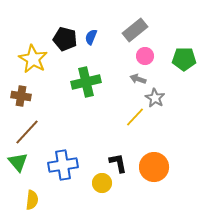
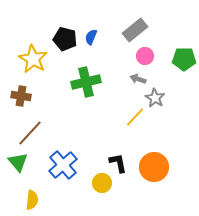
brown line: moved 3 px right, 1 px down
blue cross: rotated 32 degrees counterclockwise
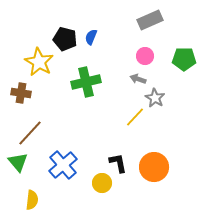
gray rectangle: moved 15 px right, 10 px up; rotated 15 degrees clockwise
yellow star: moved 6 px right, 3 px down
brown cross: moved 3 px up
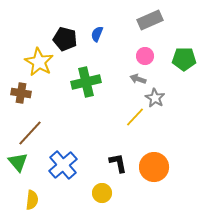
blue semicircle: moved 6 px right, 3 px up
yellow circle: moved 10 px down
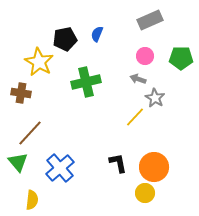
black pentagon: rotated 25 degrees counterclockwise
green pentagon: moved 3 px left, 1 px up
blue cross: moved 3 px left, 3 px down
yellow circle: moved 43 px right
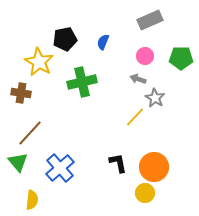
blue semicircle: moved 6 px right, 8 px down
green cross: moved 4 px left
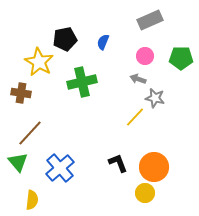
gray star: rotated 18 degrees counterclockwise
black L-shape: rotated 10 degrees counterclockwise
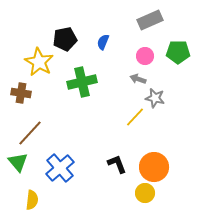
green pentagon: moved 3 px left, 6 px up
black L-shape: moved 1 px left, 1 px down
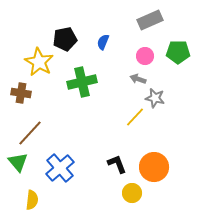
yellow circle: moved 13 px left
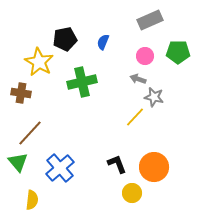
gray star: moved 1 px left, 1 px up
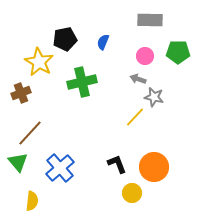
gray rectangle: rotated 25 degrees clockwise
brown cross: rotated 30 degrees counterclockwise
yellow semicircle: moved 1 px down
